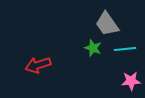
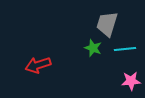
gray trapezoid: rotated 52 degrees clockwise
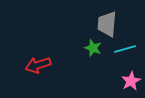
gray trapezoid: rotated 12 degrees counterclockwise
cyan line: rotated 10 degrees counterclockwise
pink star: rotated 24 degrees counterclockwise
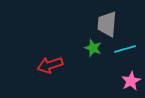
red arrow: moved 12 px right
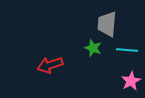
cyan line: moved 2 px right, 1 px down; rotated 20 degrees clockwise
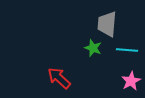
red arrow: moved 9 px right, 13 px down; rotated 60 degrees clockwise
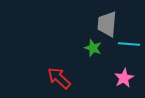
cyan line: moved 2 px right, 6 px up
pink star: moved 7 px left, 3 px up
